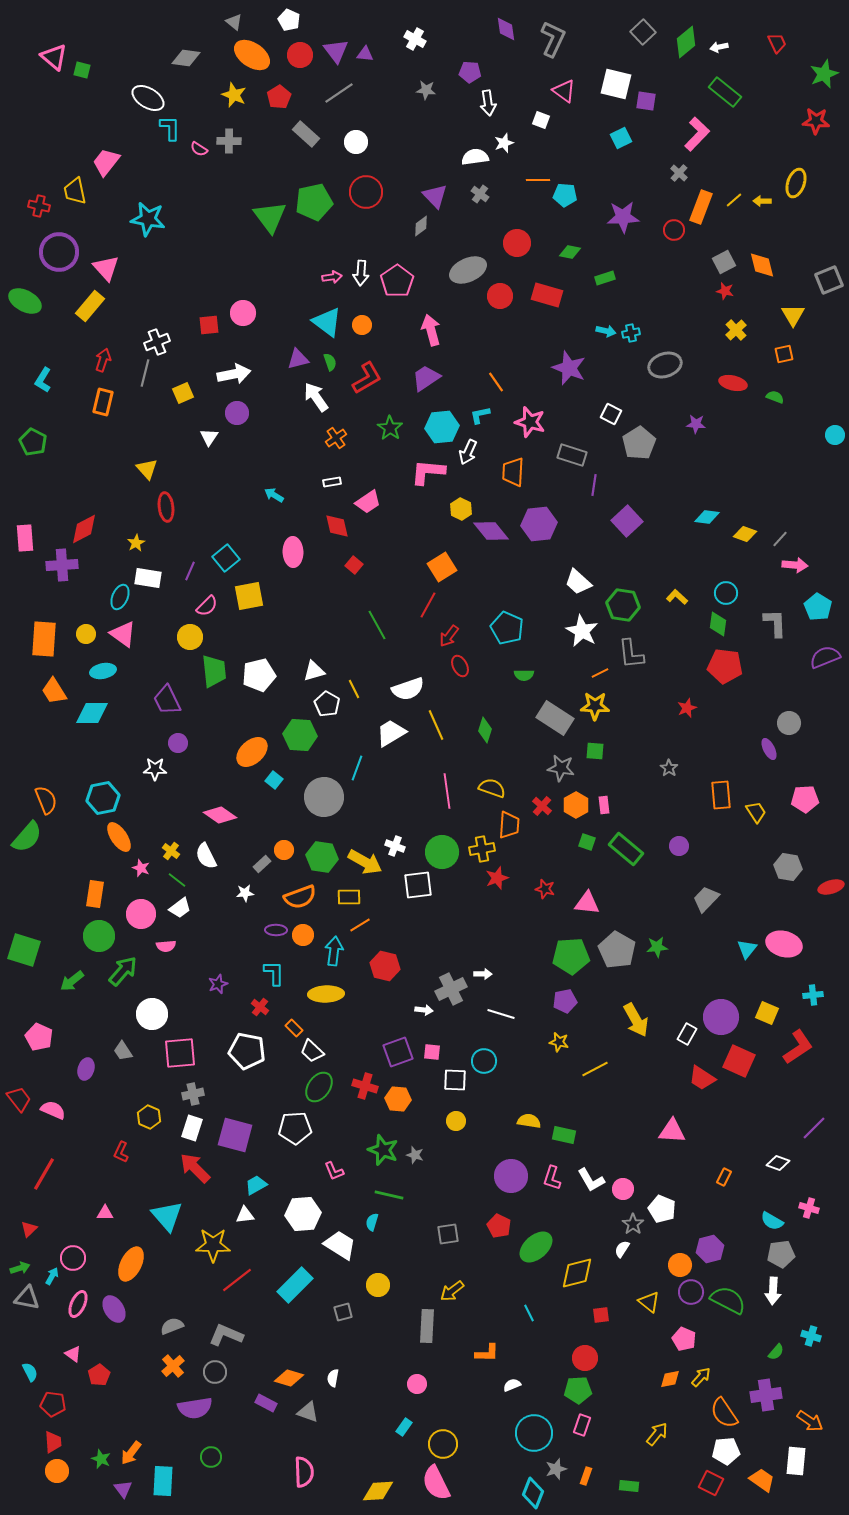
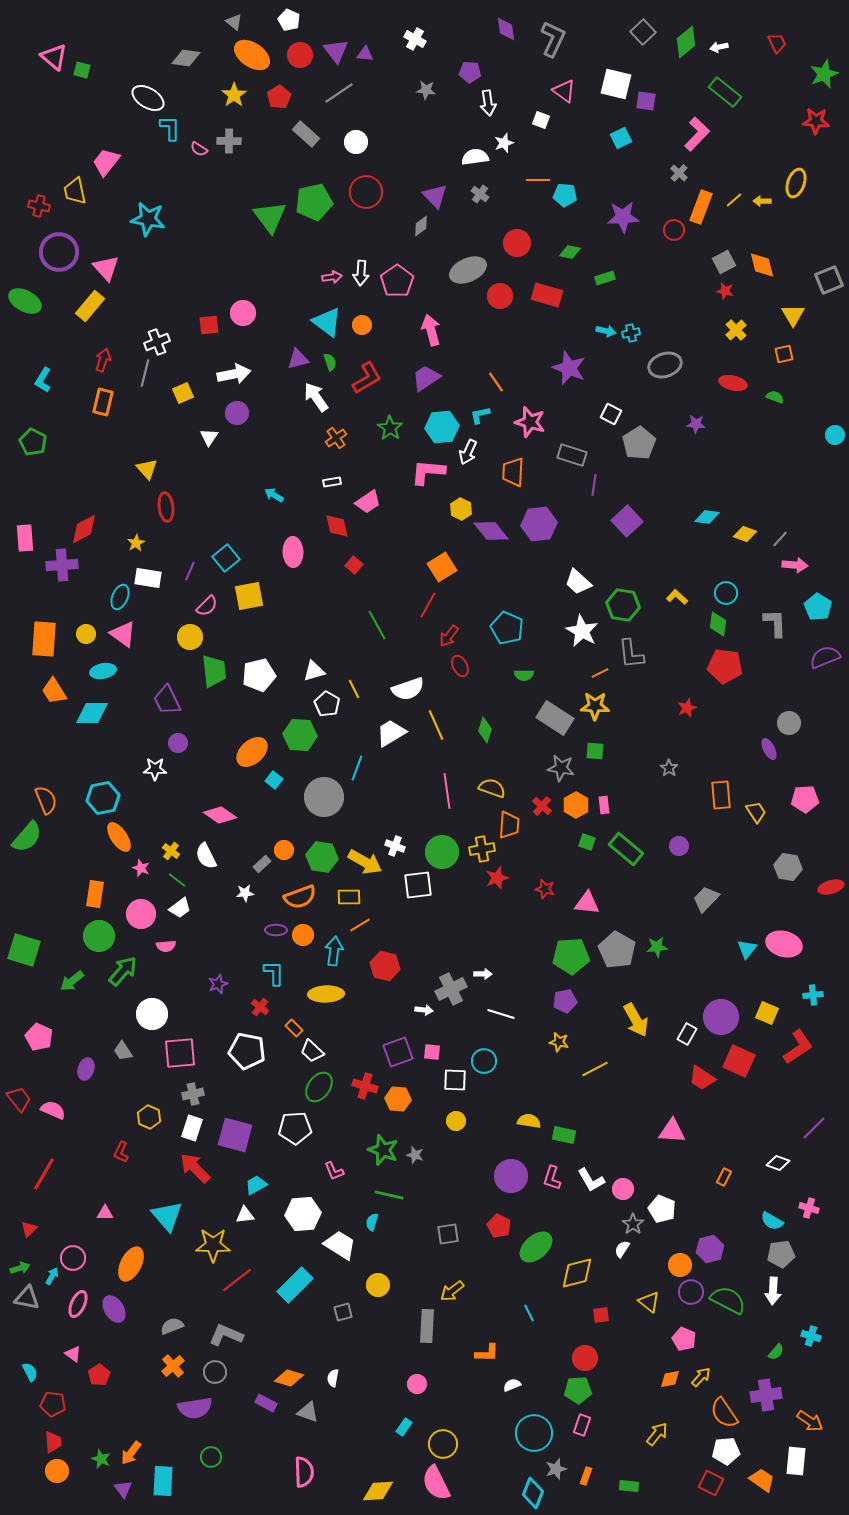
yellow star at (234, 95): rotated 15 degrees clockwise
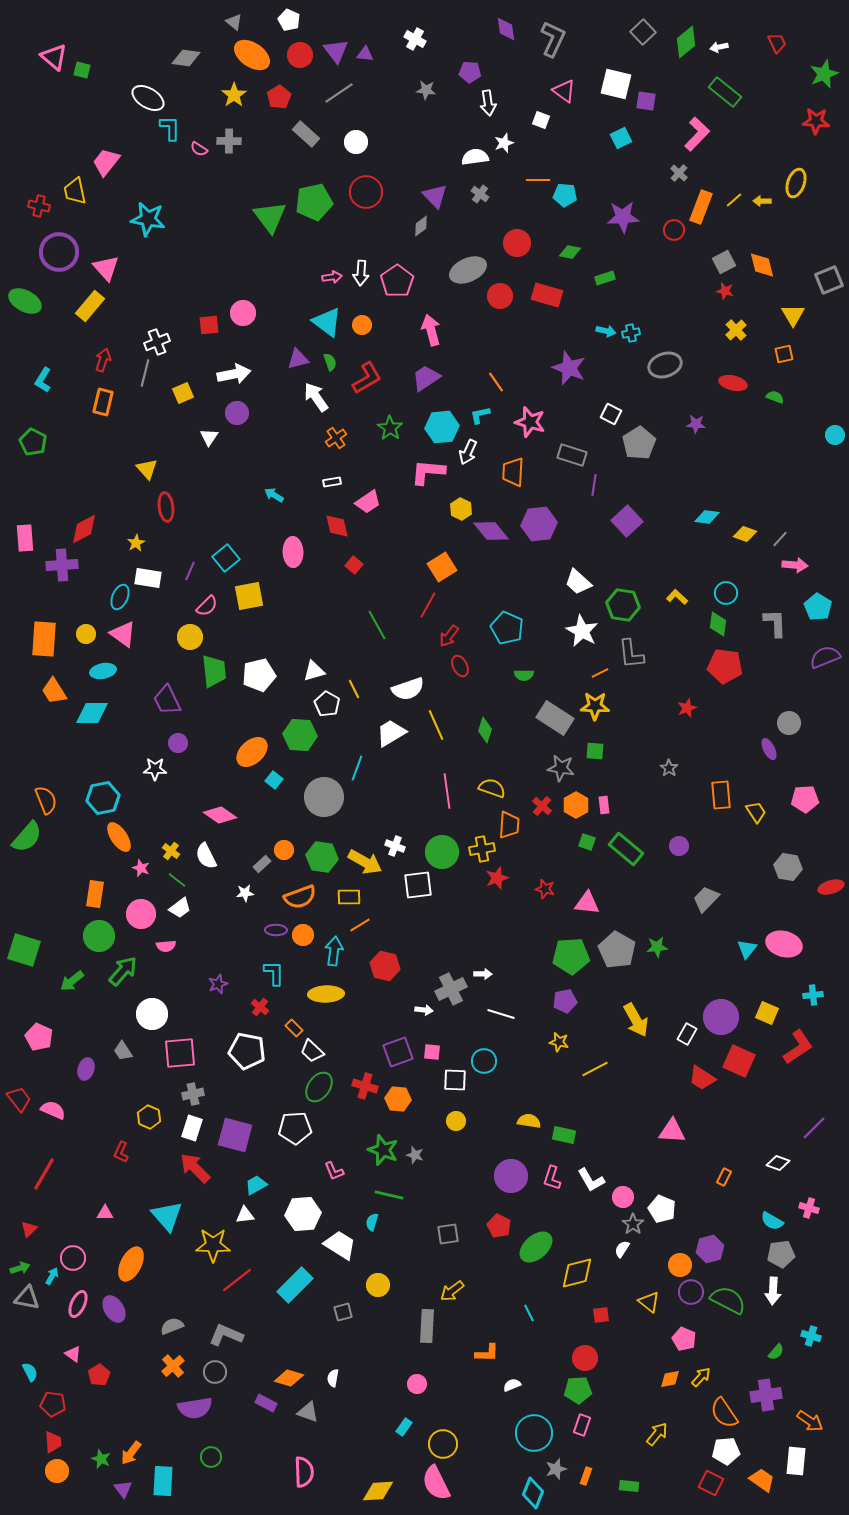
pink circle at (623, 1189): moved 8 px down
